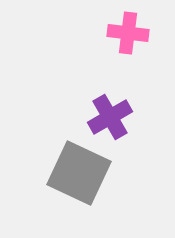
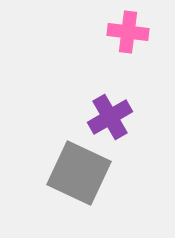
pink cross: moved 1 px up
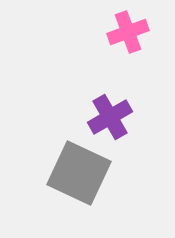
pink cross: rotated 27 degrees counterclockwise
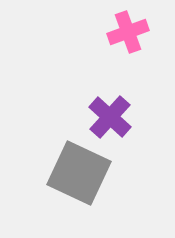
purple cross: rotated 18 degrees counterclockwise
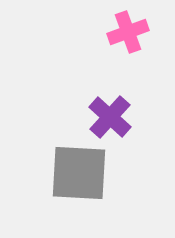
gray square: rotated 22 degrees counterclockwise
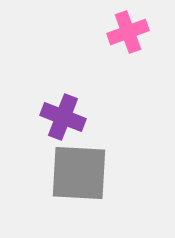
purple cross: moved 47 px left; rotated 21 degrees counterclockwise
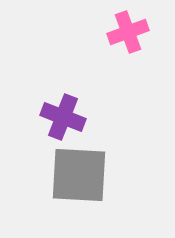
gray square: moved 2 px down
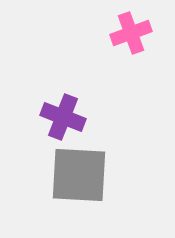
pink cross: moved 3 px right, 1 px down
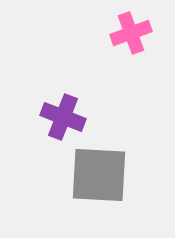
gray square: moved 20 px right
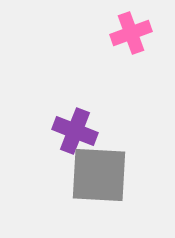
purple cross: moved 12 px right, 14 px down
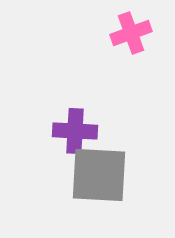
purple cross: rotated 18 degrees counterclockwise
